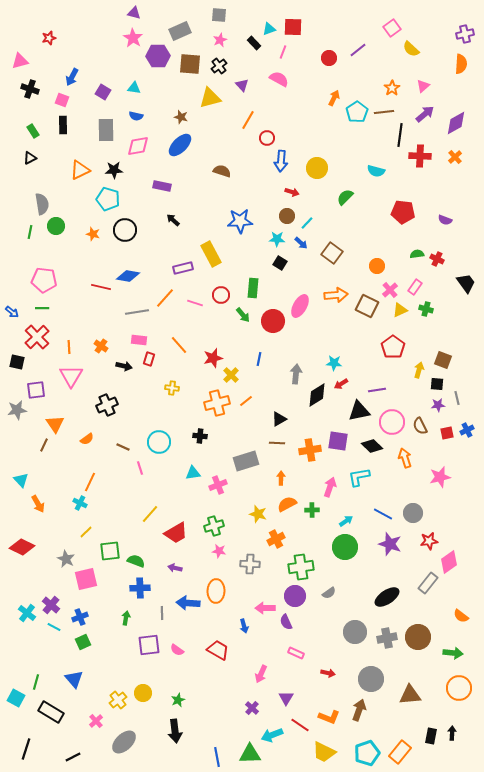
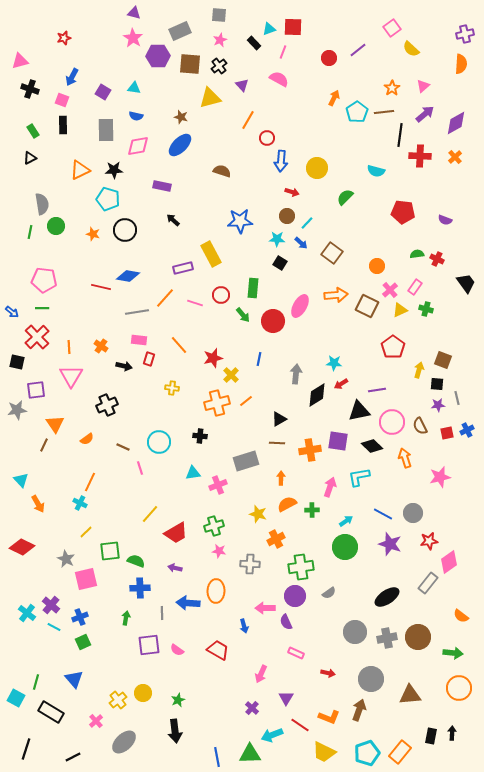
red star at (49, 38): moved 15 px right
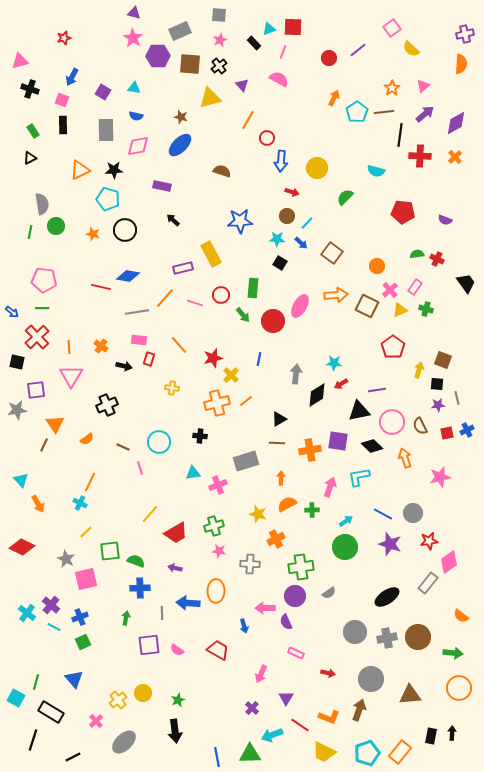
black line at (26, 749): moved 7 px right, 9 px up
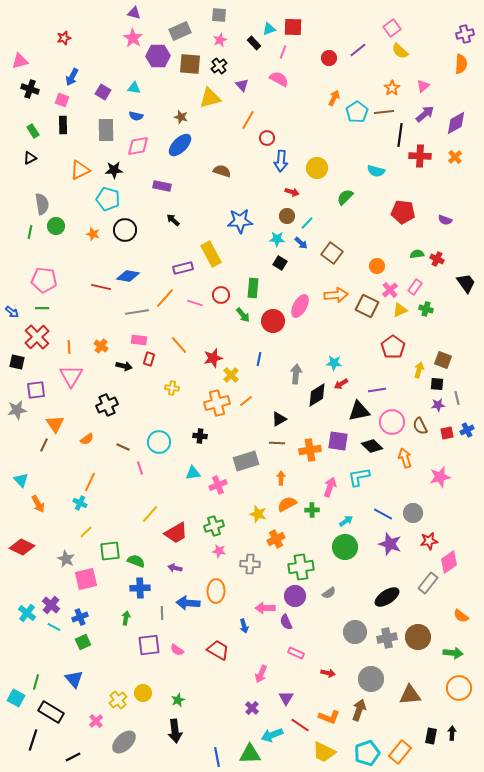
yellow semicircle at (411, 49): moved 11 px left, 2 px down
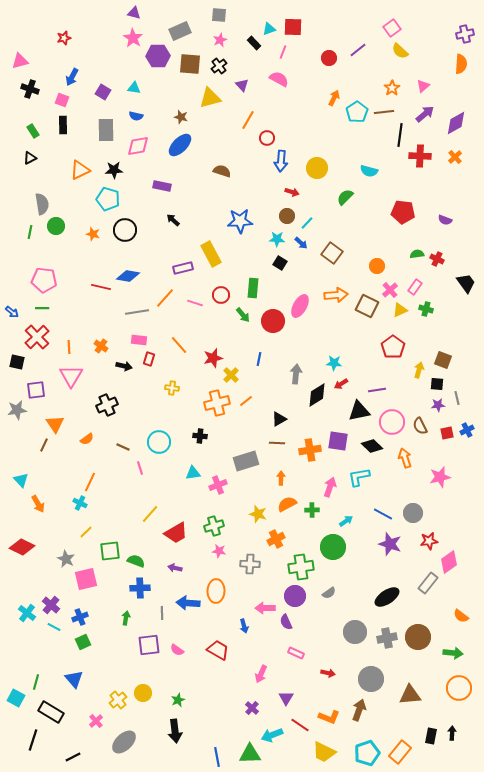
cyan semicircle at (376, 171): moved 7 px left
green circle at (345, 547): moved 12 px left
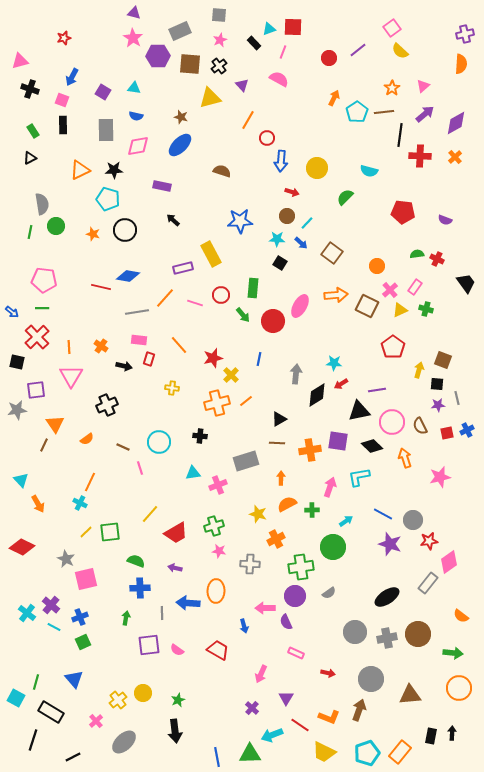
gray circle at (413, 513): moved 7 px down
green square at (110, 551): moved 19 px up
brown circle at (418, 637): moved 3 px up
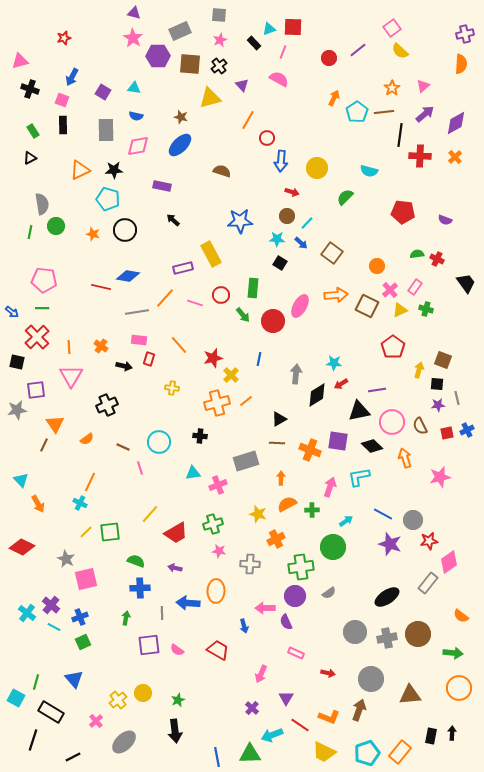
orange cross at (310, 450): rotated 30 degrees clockwise
green cross at (214, 526): moved 1 px left, 2 px up
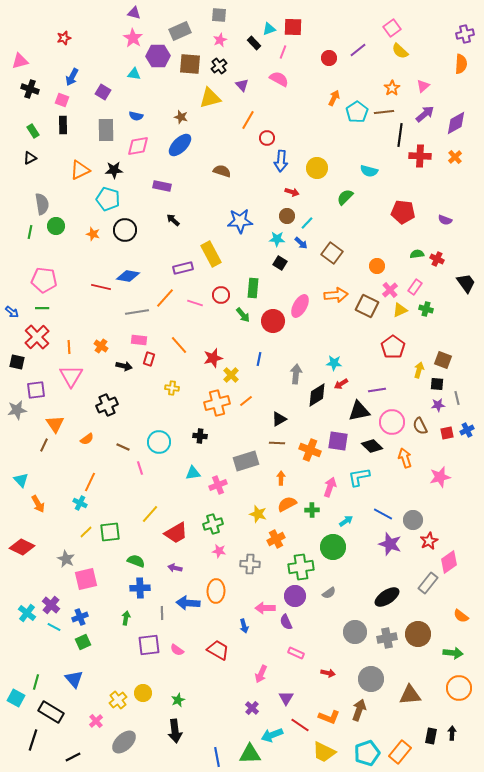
cyan triangle at (134, 88): moved 14 px up
red star at (429, 541): rotated 18 degrees counterclockwise
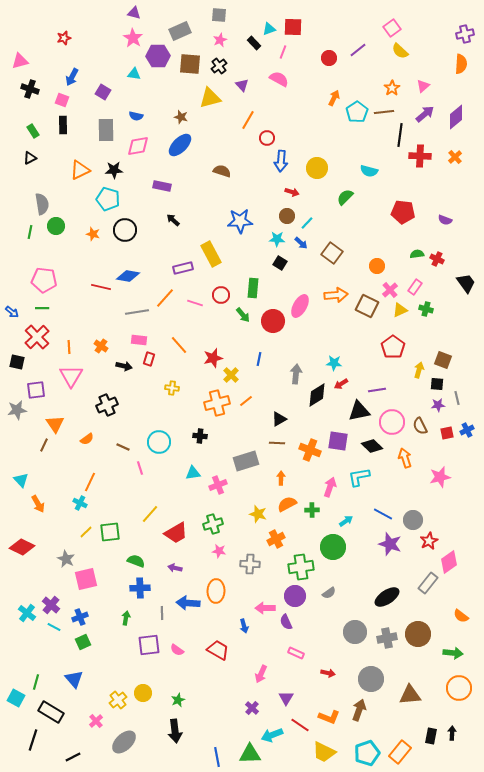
purple diamond at (456, 123): moved 6 px up; rotated 10 degrees counterclockwise
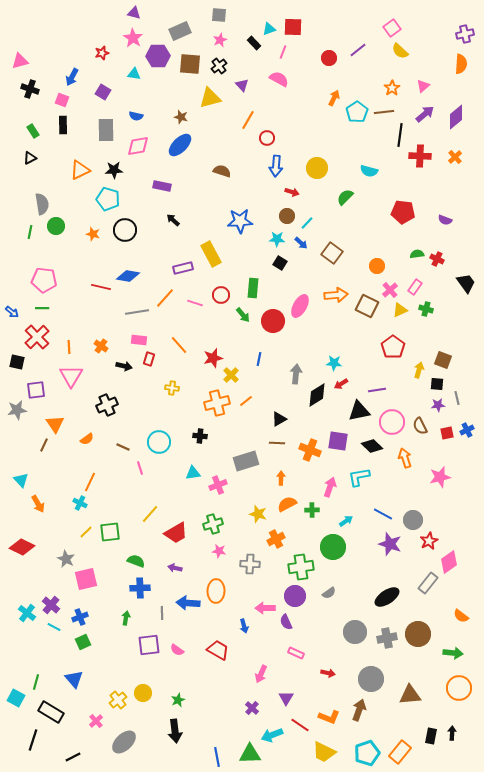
red star at (64, 38): moved 38 px right, 15 px down
blue arrow at (281, 161): moved 5 px left, 5 px down
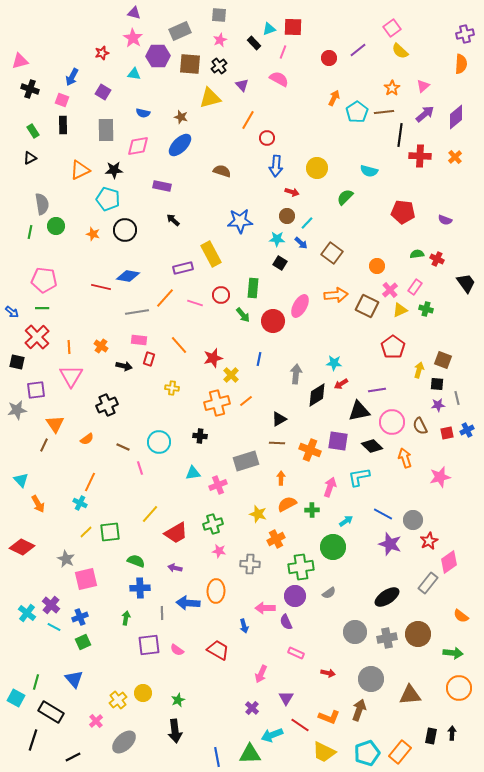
blue semicircle at (136, 116): moved 7 px right, 3 px up
